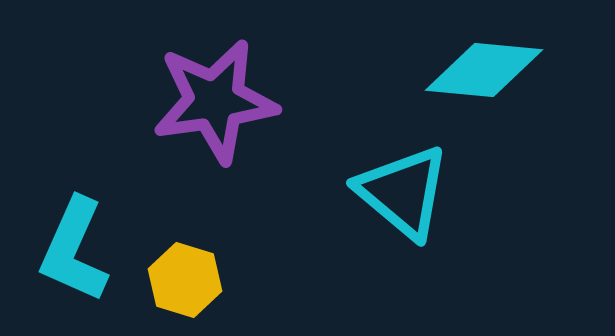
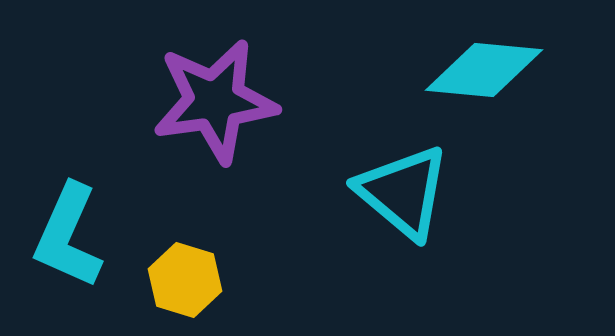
cyan L-shape: moved 6 px left, 14 px up
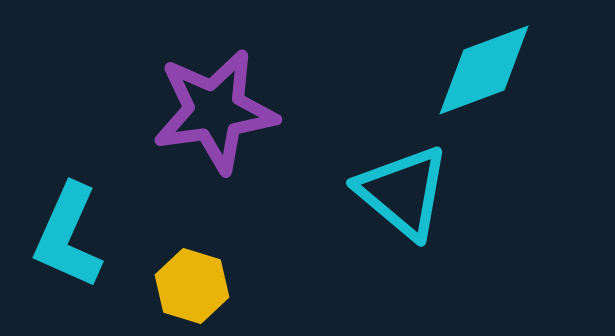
cyan diamond: rotated 26 degrees counterclockwise
purple star: moved 10 px down
yellow hexagon: moved 7 px right, 6 px down
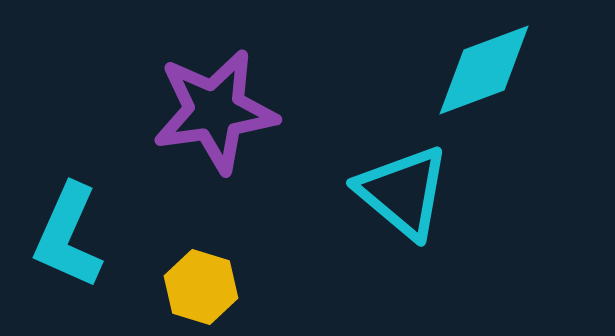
yellow hexagon: moved 9 px right, 1 px down
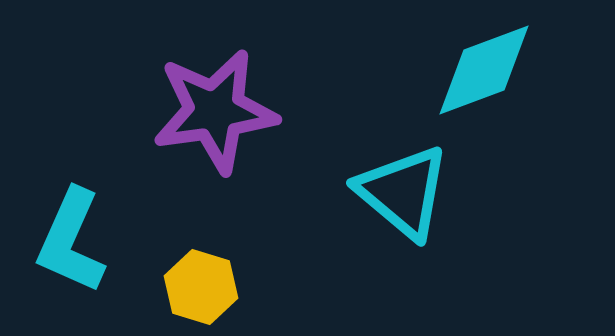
cyan L-shape: moved 3 px right, 5 px down
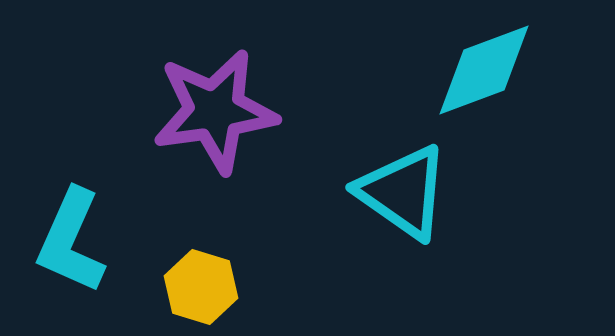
cyan triangle: rotated 5 degrees counterclockwise
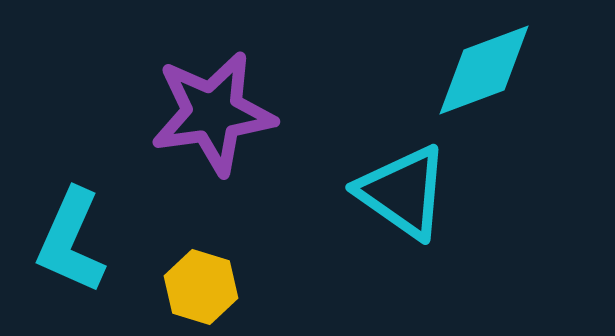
purple star: moved 2 px left, 2 px down
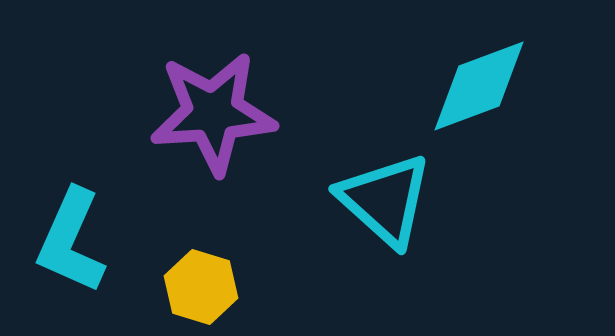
cyan diamond: moved 5 px left, 16 px down
purple star: rotated 4 degrees clockwise
cyan triangle: moved 18 px left, 8 px down; rotated 7 degrees clockwise
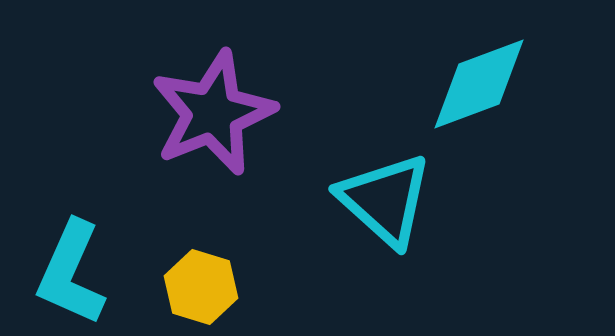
cyan diamond: moved 2 px up
purple star: rotated 18 degrees counterclockwise
cyan L-shape: moved 32 px down
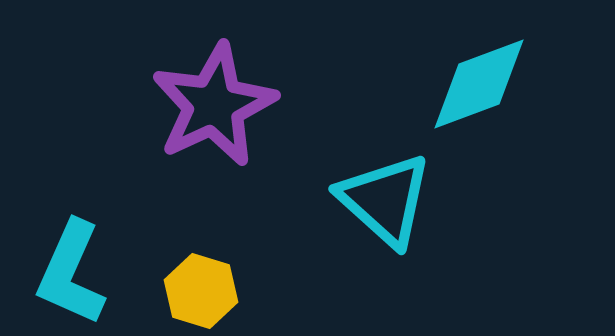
purple star: moved 1 px right, 8 px up; rotated 3 degrees counterclockwise
yellow hexagon: moved 4 px down
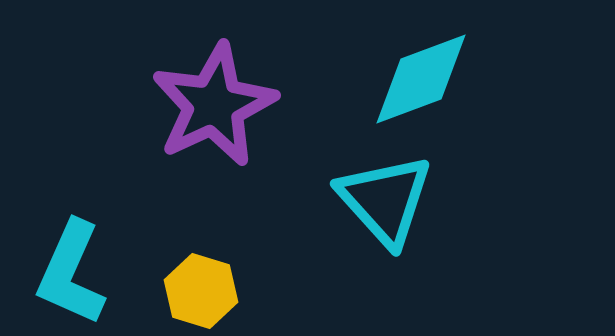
cyan diamond: moved 58 px left, 5 px up
cyan triangle: rotated 6 degrees clockwise
